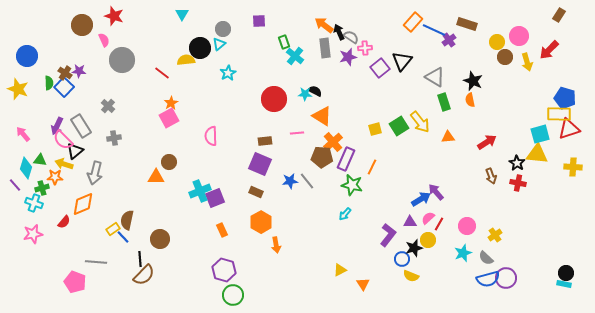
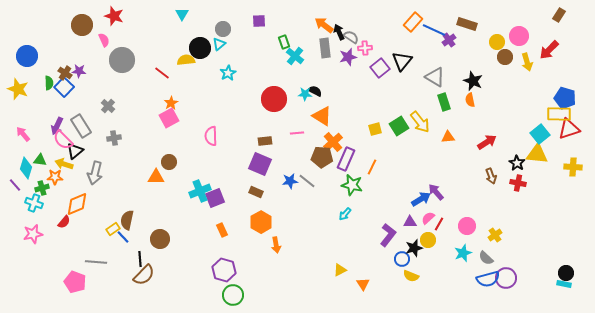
cyan square at (540, 134): rotated 24 degrees counterclockwise
gray line at (307, 181): rotated 12 degrees counterclockwise
orange diamond at (83, 204): moved 6 px left
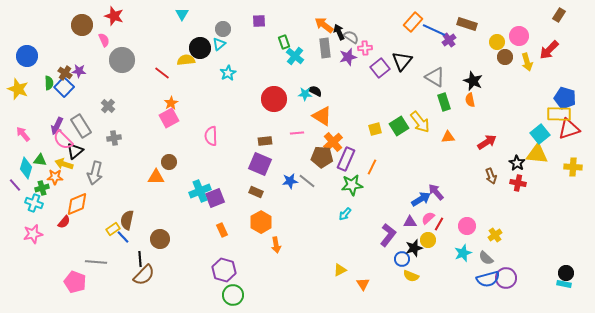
green star at (352, 185): rotated 20 degrees counterclockwise
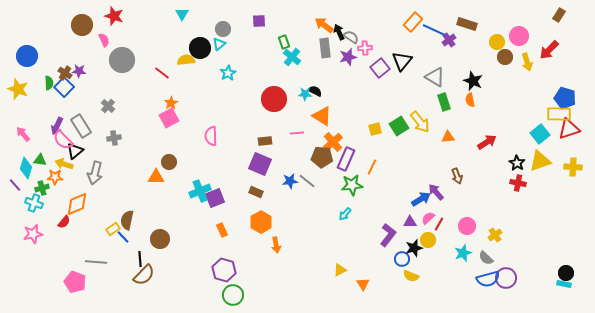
cyan cross at (295, 56): moved 3 px left, 1 px down
yellow triangle at (537, 154): moved 3 px right, 7 px down; rotated 25 degrees counterclockwise
brown arrow at (491, 176): moved 34 px left
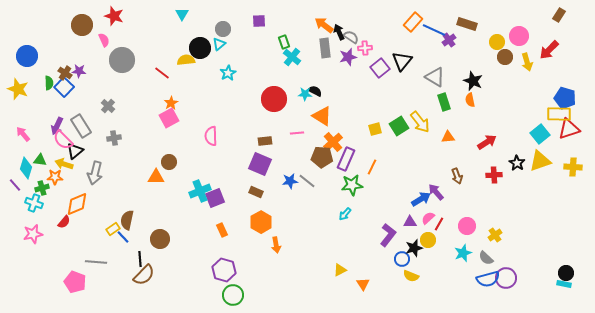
red cross at (518, 183): moved 24 px left, 8 px up; rotated 14 degrees counterclockwise
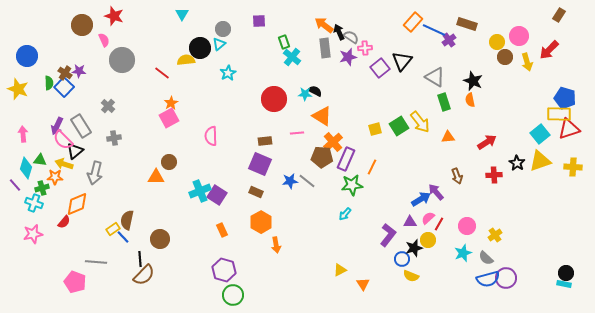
pink arrow at (23, 134): rotated 35 degrees clockwise
purple square at (215, 198): moved 2 px right, 3 px up; rotated 36 degrees counterclockwise
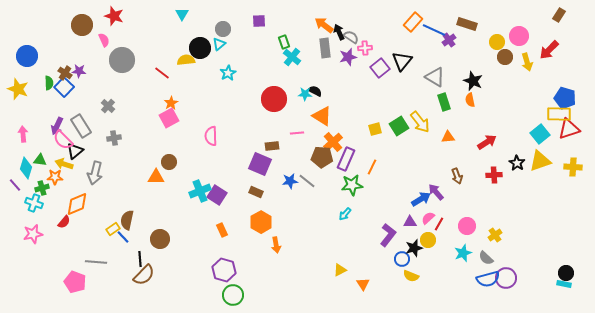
brown rectangle at (265, 141): moved 7 px right, 5 px down
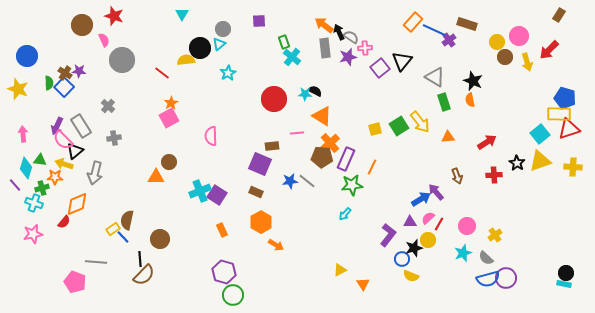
orange cross at (333, 142): moved 3 px left, 1 px down
orange arrow at (276, 245): rotated 49 degrees counterclockwise
purple hexagon at (224, 270): moved 2 px down
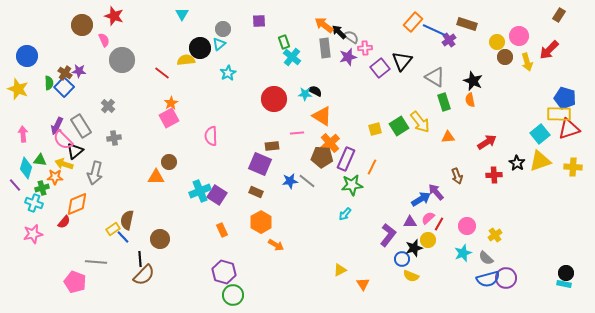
black arrow at (339, 32): rotated 21 degrees counterclockwise
